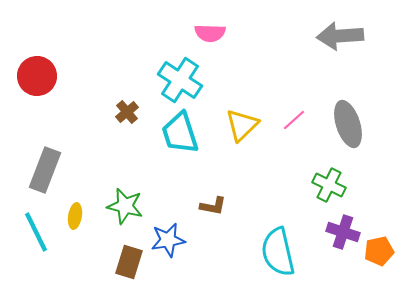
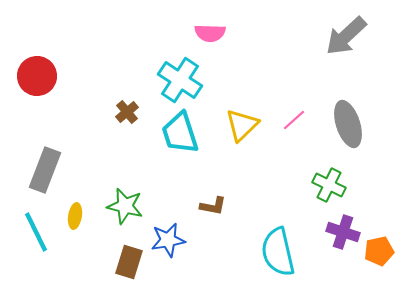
gray arrow: moved 6 px right; rotated 39 degrees counterclockwise
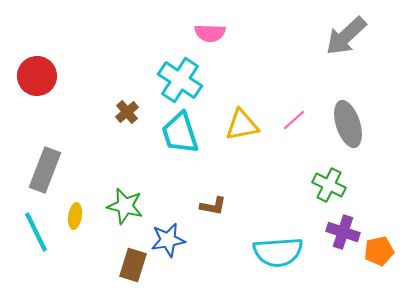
yellow triangle: rotated 33 degrees clockwise
cyan semicircle: rotated 81 degrees counterclockwise
brown rectangle: moved 4 px right, 3 px down
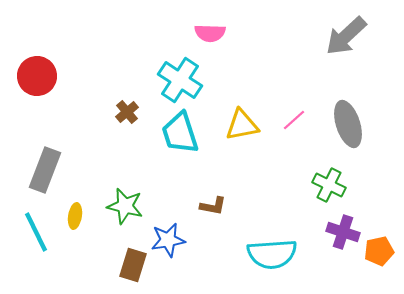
cyan semicircle: moved 6 px left, 2 px down
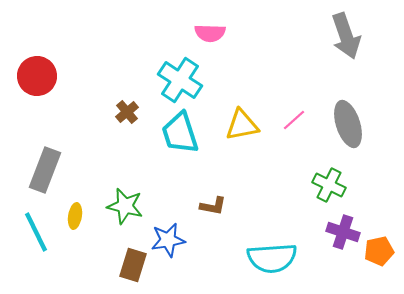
gray arrow: rotated 66 degrees counterclockwise
cyan semicircle: moved 4 px down
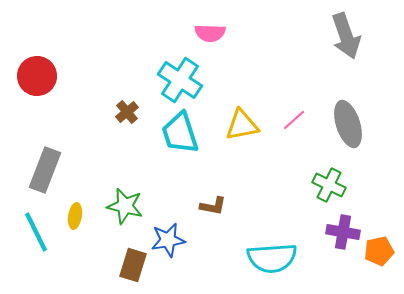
purple cross: rotated 8 degrees counterclockwise
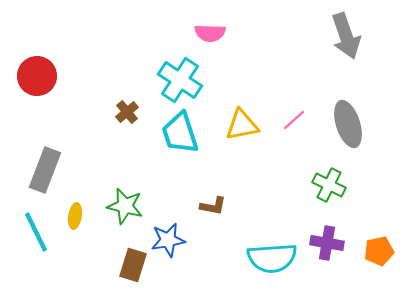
purple cross: moved 16 px left, 11 px down
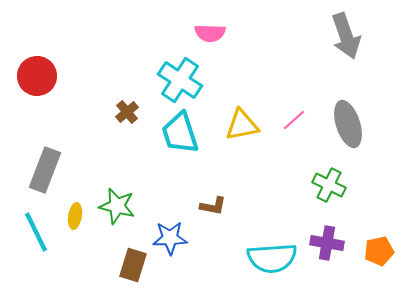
green star: moved 8 px left
blue star: moved 2 px right, 2 px up; rotated 8 degrees clockwise
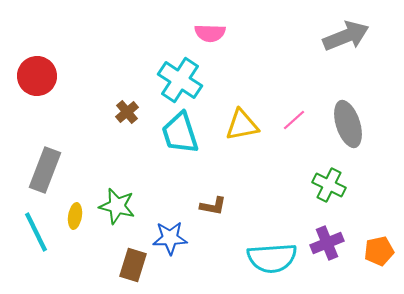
gray arrow: rotated 93 degrees counterclockwise
purple cross: rotated 32 degrees counterclockwise
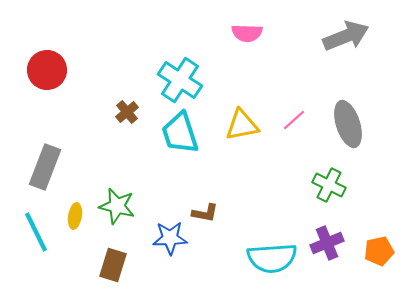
pink semicircle: moved 37 px right
red circle: moved 10 px right, 6 px up
gray rectangle: moved 3 px up
brown L-shape: moved 8 px left, 7 px down
brown rectangle: moved 20 px left
